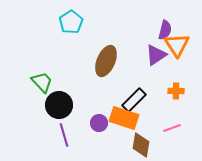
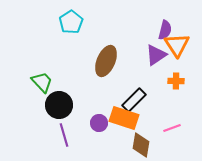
orange cross: moved 10 px up
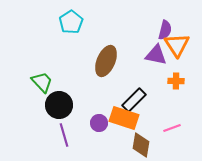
purple triangle: rotated 45 degrees clockwise
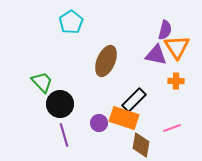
orange triangle: moved 2 px down
black circle: moved 1 px right, 1 px up
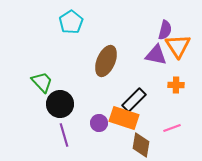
orange triangle: moved 1 px right, 1 px up
orange cross: moved 4 px down
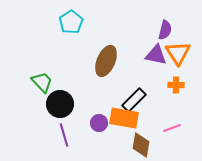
orange triangle: moved 7 px down
orange rectangle: rotated 8 degrees counterclockwise
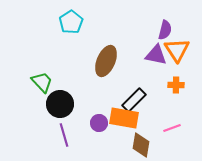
orange triangle: moved 1 px left, 3 px up
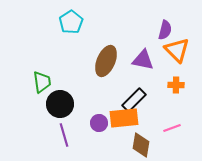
orange triangle: rotated 12 degrees counterclockwise
purple triangle: moved 13 px left, 5 px down
green trapezoid: rotated 35 degrees clockwise
orange rectangle: rotated 16 degrees counterclockwise
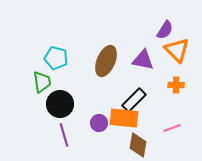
cyan pentagon: moved 15 px left, 36 px down; rotated 25 degrees counterclockwise
purple semicircle: rotated 18 degrees clockwise
orange rectangle: rotated 12 degrees clockwise
brown diamond: moved 3 px left
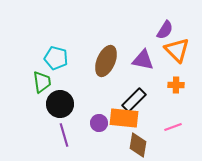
pink line: moved 1 px right, 1 px up
